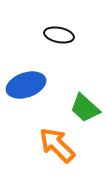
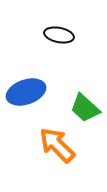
blue ellipse: moved 7 px down
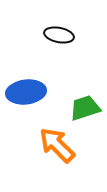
blue ellipse: rotated 12 degrees clockwise
green trapezoid: rotated 120 degrees clockwise
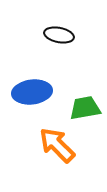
blue ellipse: moved 6 px right
green trapezoid: rotated 8 degrees clockwise
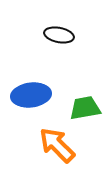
blue ellipse: moved 1 px left, 3 px down
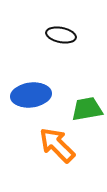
black ellipse: moved 2 px right
green trapezoid: moved 2 px right, 1 px down
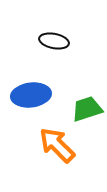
black ellipse: moved 7 px left, 6 px down
green trapezoid: rotated 8 degrees counterclockwise
